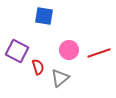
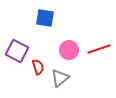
blue square: moved 1 px right, 2 px down
red line: moved 4 px up
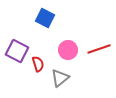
blue square: rotated 18 degrees clockwise
pink circle: moved 1 px left
red semicircle: moved 3 px up
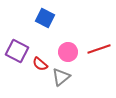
pink circle: moved 2 px down
red semicircle: moved 2 px right; rotated 147 degrees clockwise
gray triangle: moved 1 px right, 1 px up
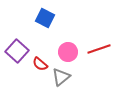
purple square: rotated 15 degrees clockwise
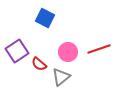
purple square: rotated 15 degrees clockwise
red semicircle: moved 1 px left
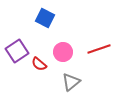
pink circle: moved 5 px left
gray triangle: moved 10 px right, 5 px down
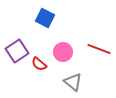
red line: rotated 40 degrees clockwise
gray triangle: moved 2 px right; rotated 42 degrees counterclockwise
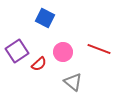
red semicircle: rotated 84 degrees counterclockwise
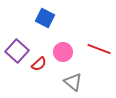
purple square: rotated 15 degrees counterclockwise
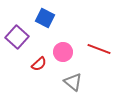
purple square: moved 14 px up
